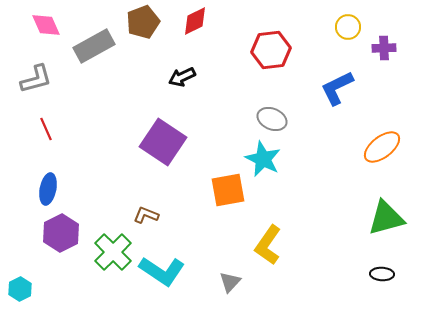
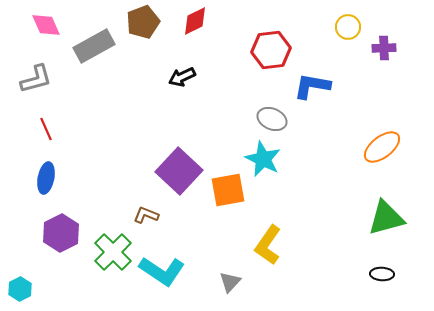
blue L-shape: moved 25 px left, 2 px up; rotated 36 degrees clockwise
purple square: moved 16 px right, 29 px down; rotated 9 degrees clockwise
blue ellipse: moved 2 px left, 11 px up
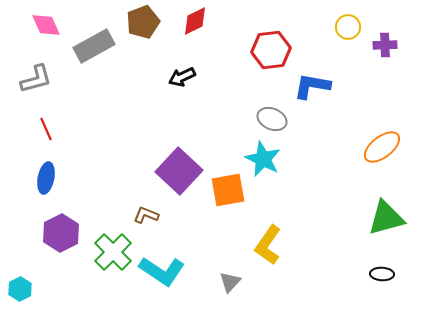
purple cross: moved 1 px right, 3 px up
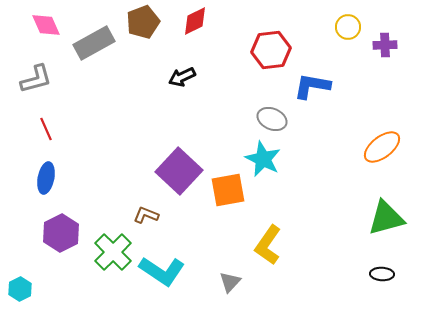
gray rectangle: moved 3 px up
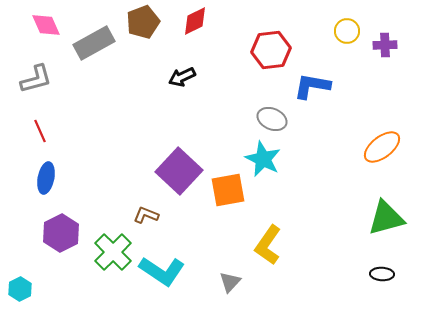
yellow circle: moved 1 px left, 4 px down
red line: moved 6 px left, 2 px down
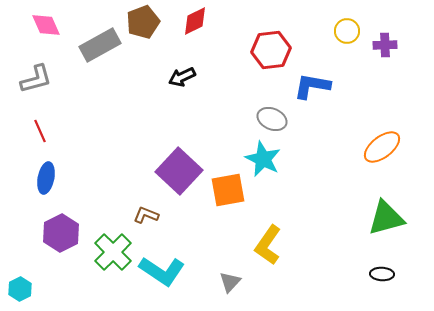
gray rectangle: moved 6 px right, 2 px down
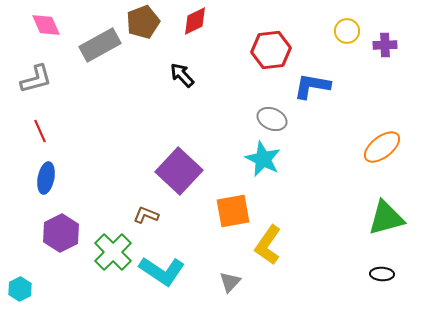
black arrow: moved 2 px up; rotated 72 degrees clockwise
orange square: moved 5 px right, 21 px down
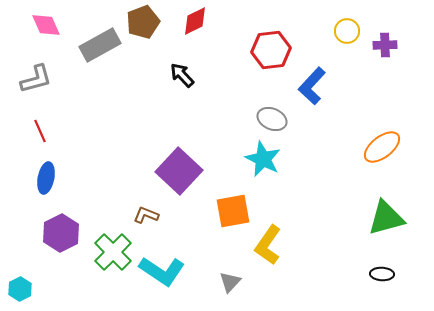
blue L-shape: rotated 57 degrees counterclockwise
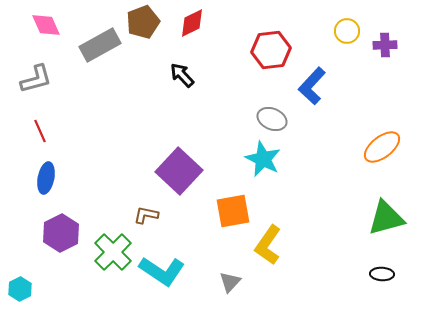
red diamond: moved 3 px left, 2 px down
brown L-shape: rotated 10 degrees counterclockwise
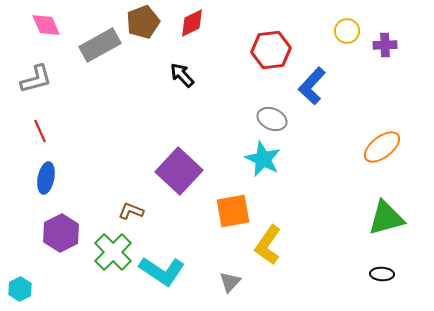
brown L-shape: moved 15 px left, 4 px up; rotated 10 degrees clockwise
